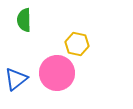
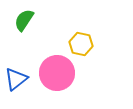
green semicircle: rotated 35 degrees clockwise
yellow hexagon: moved 4 px right
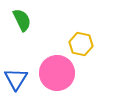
green semicircle: moved 2 px left; rotated 120 degrees clockwise
blue triangle: rotated 20 degrees counterclockwise
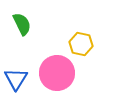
green semicircle: moved 4 px down
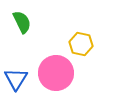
green semicircle: moved 2 px up
pink circle: moved 1 px left
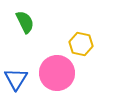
green semicircle: moved 3 px right
pink circle: moved 1 px right
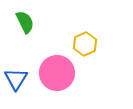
yellow hexagon: moved 4 px right; rotated 25 degrees clockwise
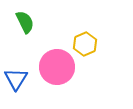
pink circle: moved 6 px up
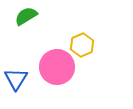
green semicircle: moved 1 px right, 6 px up; rotated 95 degrees counterclockwise
yellow hexagon: moved 3 px left, 1 px down
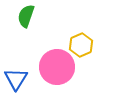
green semicircle: rotated 40 degrees counterclockwise
yellow hexagon: moved 1 px left
